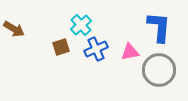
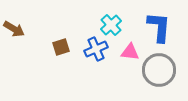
cyan cross: moved 30 px right
pink triangle: rotated 18 degrees clockwise
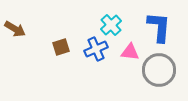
brown arrow: moved 1 px right
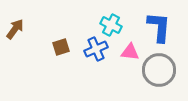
cyan cross: rotated 20 degrees counterclockwise
brown arrow: rotated 85 degrees counterclockwise
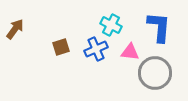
gray circle: moved 4 px left, 3 px down
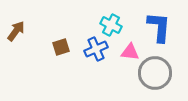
brown arrow: moved 1 px right, 2 px down
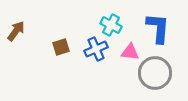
blue L-shape: moved 1 px left, 1 px down
